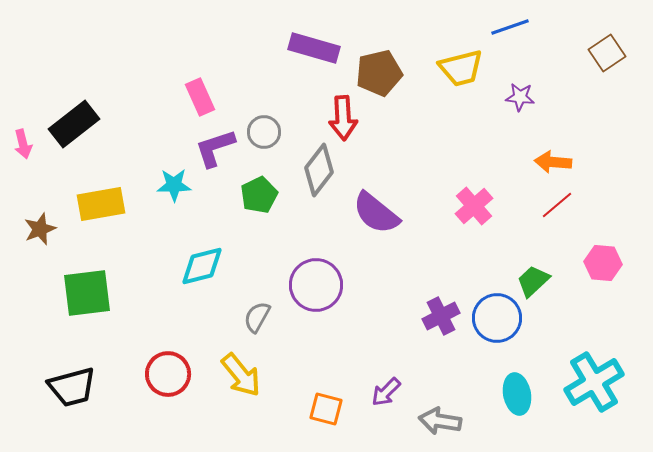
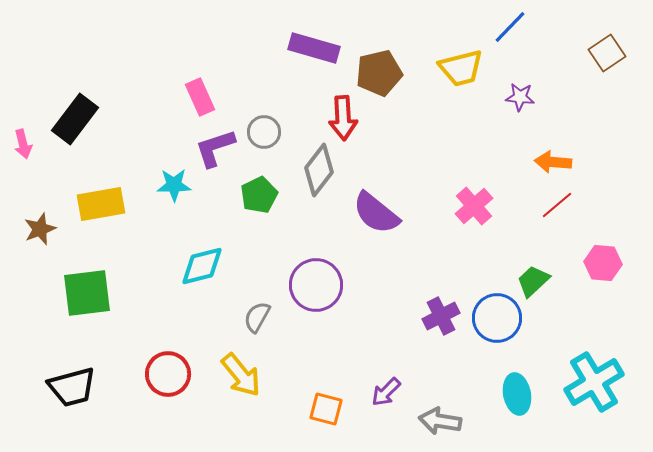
blue line: rotated 27 degrees counterclockwise
black rectangle: moved 1 px right, 5 px up; rotated 15 degrees counterclockwise
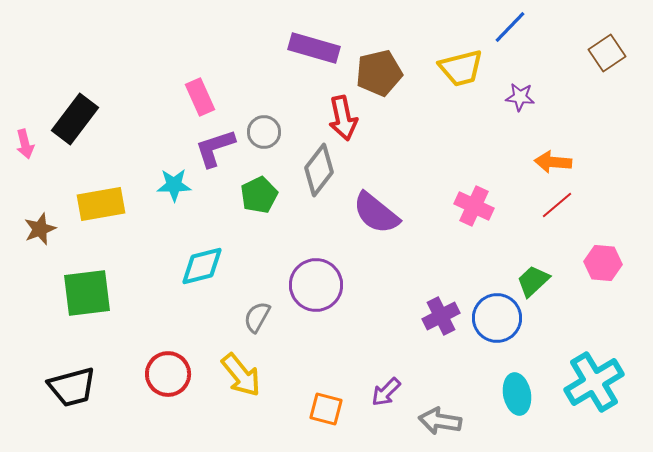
red arrow: rotated 9 degrees counterclockwise
pink arrow: moved 2 px right
pink cross: rotated 24 degrees counterclockwise
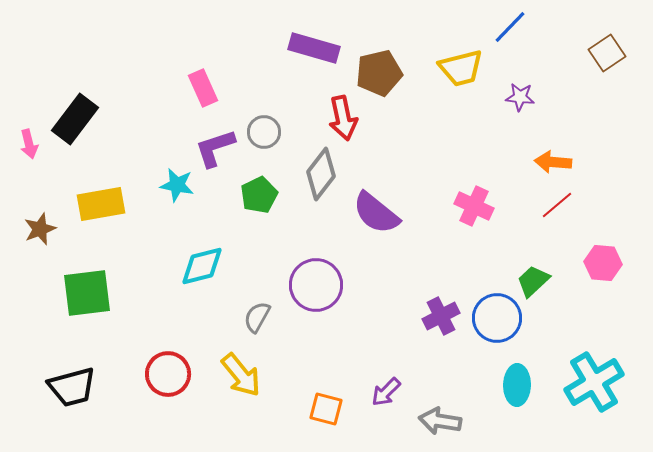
pink rectangle: moved 3 px right, 9 px up
pink arrow: moved 4 px right
gray diamond: moved 2 px right, 4 px down
cyan star: moved 3 px right; rotated 12 degrees clockwise
cyan ellipse: moved 9 px up; rotated 12 degrees clockwise
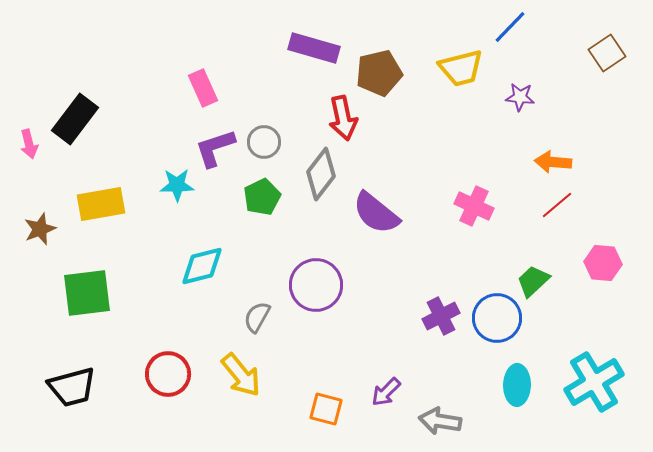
gray circle: moved 10 px down
cyan star: rotated 12 degrees counterclockwise
green pentagon: moved 3 px right, 2 px down
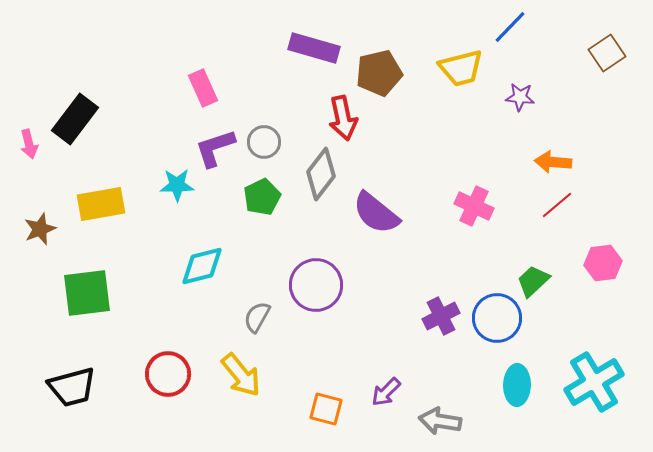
pink hexagon: rotated 12 degrees counterclockwise
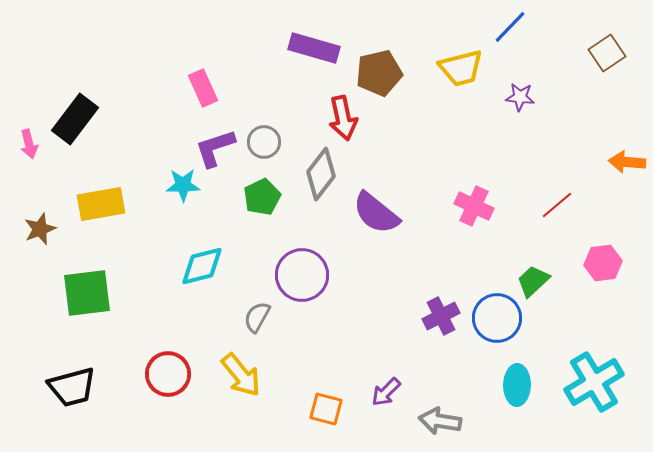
orange arrow: moved 74 px right
cyan star: moved 6 px right
purple circle: moved 14 px left, 10 px up
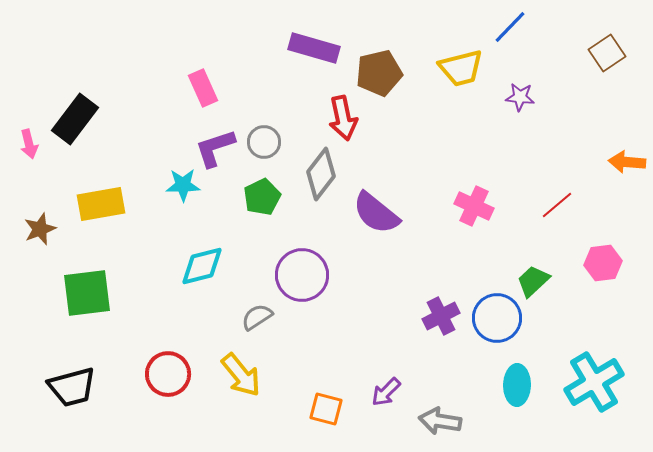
gray semicircle: rotated 28 degrees clockwise
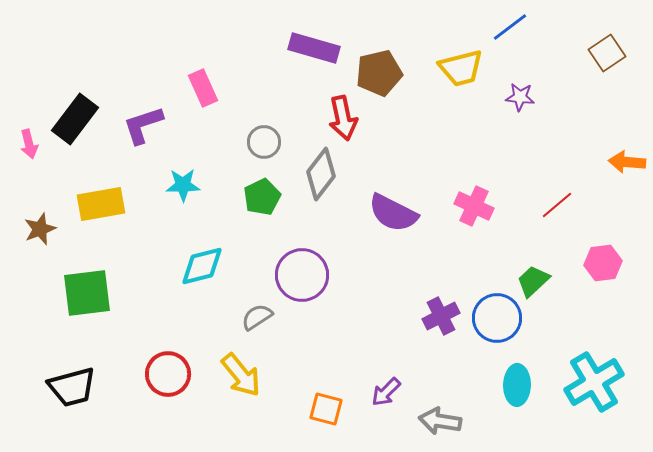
blue line: rotated 9 degrees clockwise
purple L-shape: moved 72 px left, 23 px up
purple semicircle: moved 17 px right; rotated 12 degrees counterclockwise
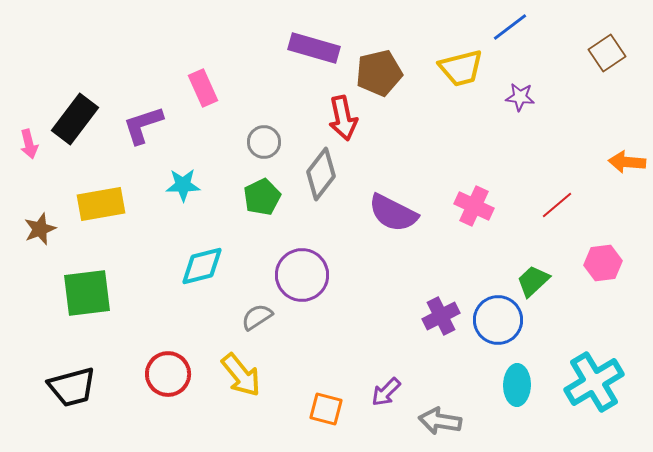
blue circle: moved 1 px right, 2 px down
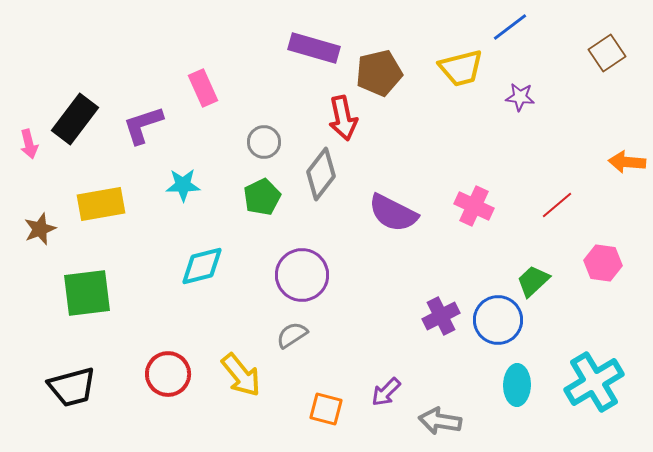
pink hexagon: rotated 15 degrees clockwise
gray semicircle: moved 35 px right, 18 px down
